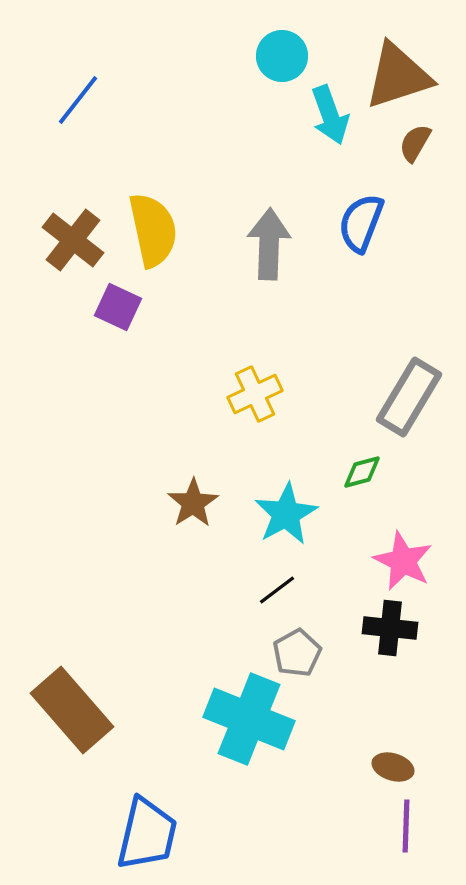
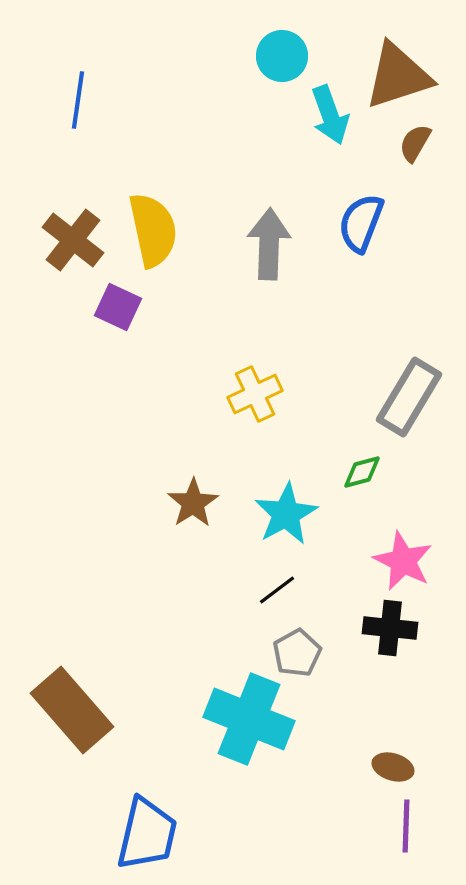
blue line: rotated 30 degrees counterclockwise
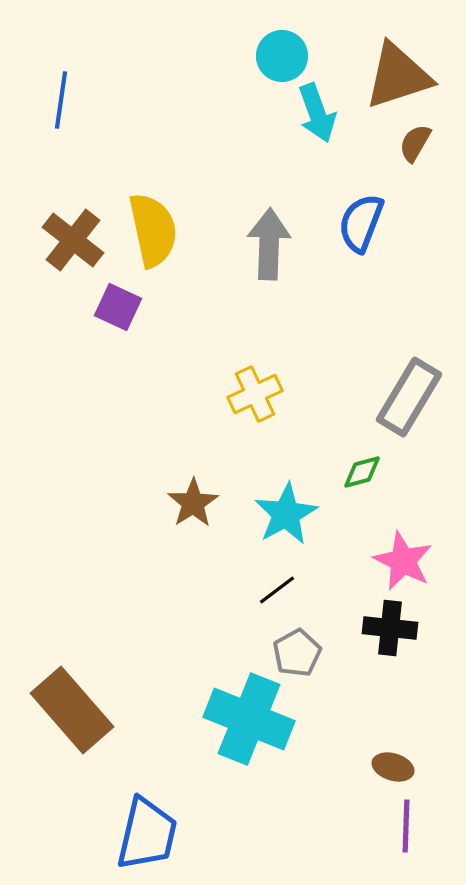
blue line: moved 17 px left
cyan arrow: moved 13 px left, 2 px up
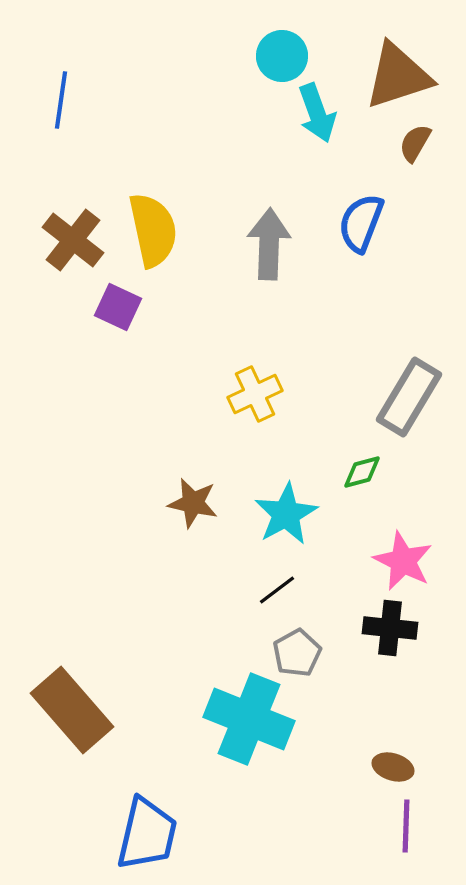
brown star: rotated 27 degrees counterclockwise
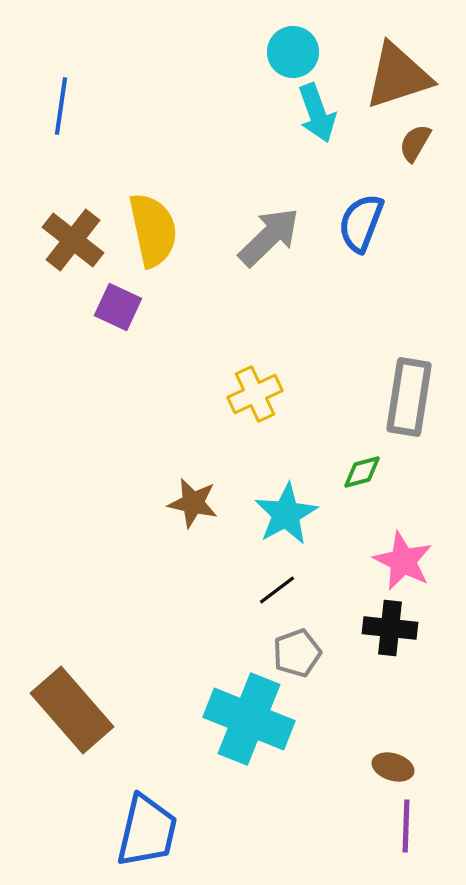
cyan circle: moved 11 px right, 4 px up
blue line: moved 6 px down
gray arrow: moved 7 px up; rotated 44 degrees clockwise
gray rectangle: rotated 22 degrees counterclockwise
gray pentagon: rotated 9 degrees clockwise
blue trapezoid: moved 3 px up
